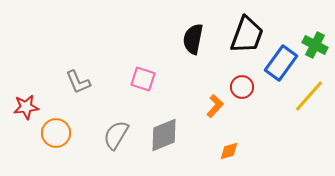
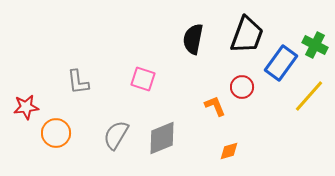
gray L-shape: rotated 16 degrees clockwise
orange L-shape: rotated 65 degrees counterclockwise
gray diamond: moved 2 px left, 3 px down
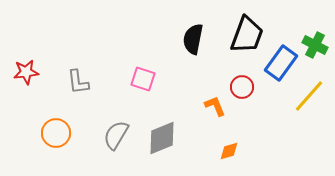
red star: moved 35 px up
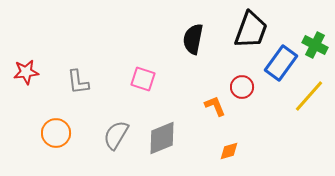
black trapezoid: moved 4 px right, 5 px up
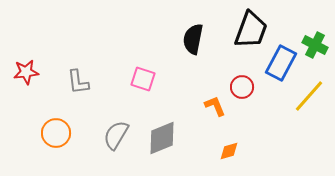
blue rectangle: rotated 8 degrees counterclockwise
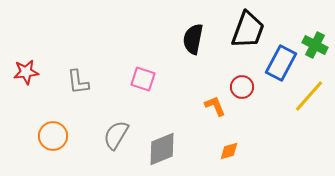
black trapezoid: moved 3 px left
orange circle: moved 3 px left, 3 px down
gray diamond: moved 11 px down
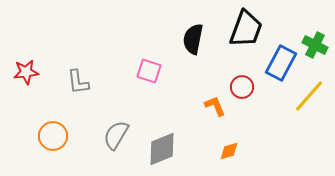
black trapezoid: moved 2 px left, 1 px up
pink square: moved 6 px right, 8 px up
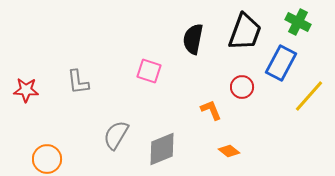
black trapezoid: moved 1 px left, 3 px down
green cross: moved 17 px left, 23 px up
red star: moved 18 px down; rotated 10 degrees clockwise
orange L-shape: moved 4 px left, 4 px down
orange circle: moved 6 px left, 23 px down
orange diamond: rotated 55 degrees clockwise
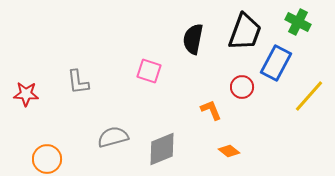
blue rectangle: moved 5 px left
red star: moved 4 px down
gray semicircle: moved 3 px left, 2 px down; rotated 44 degrees clockwise
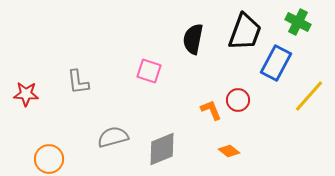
red circle: moved 4 px left, 13 px down
orange circle: moved 2 px right
